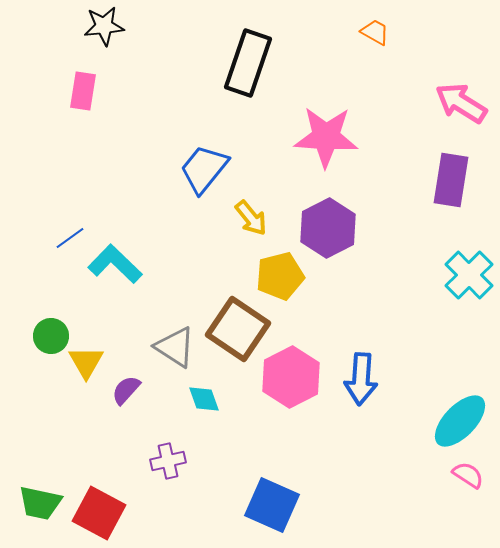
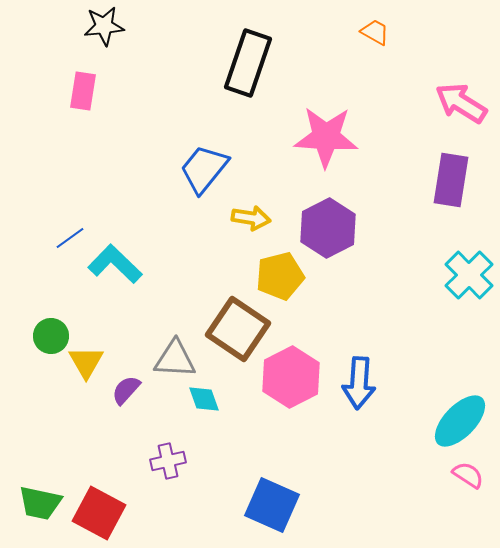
yellow arrow: rotated 42 degrees counterclockwise
gray triangle: moved 12 px down; rotated 30 degrees counterclockwise
blue arrow: moved 2 px left, 4 px down
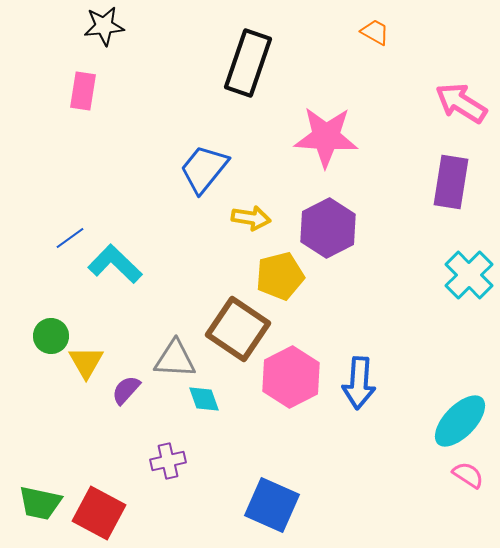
purple rectangle: moved 2 px down
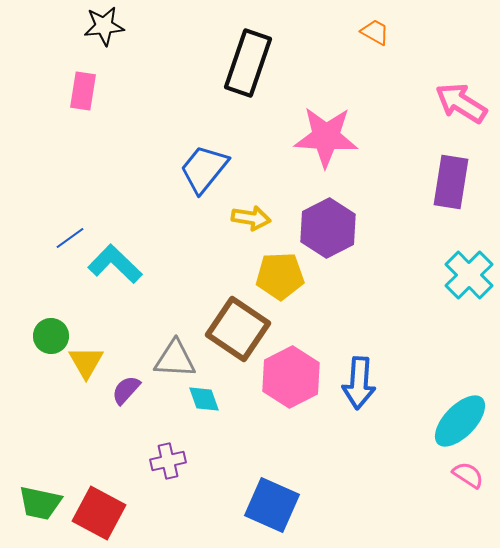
yellow pentagon: rotated 12 degrees clockwise
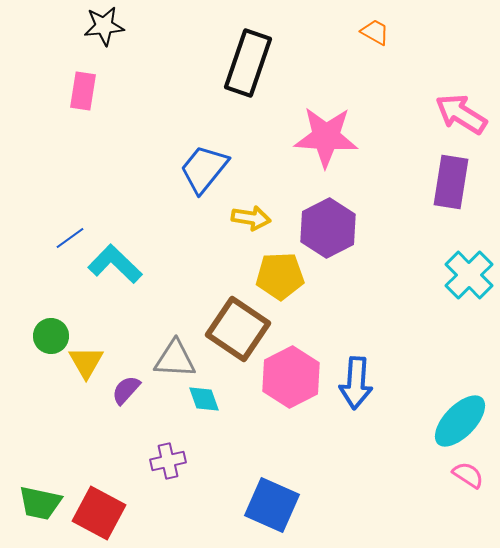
pink arrow: moved 11 px down
blue arrow: moved 3 px left
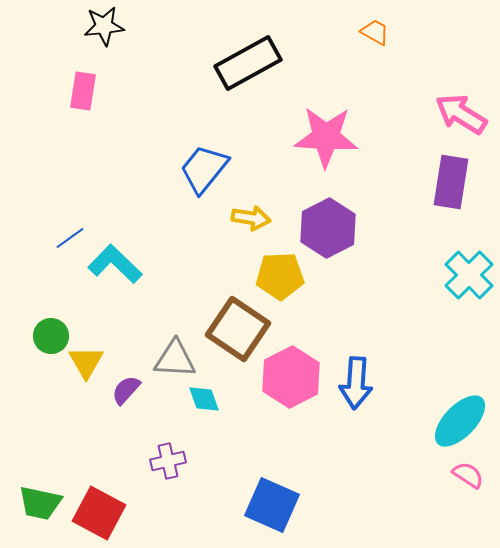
black rectangle: rotated 42 degrees clockwise
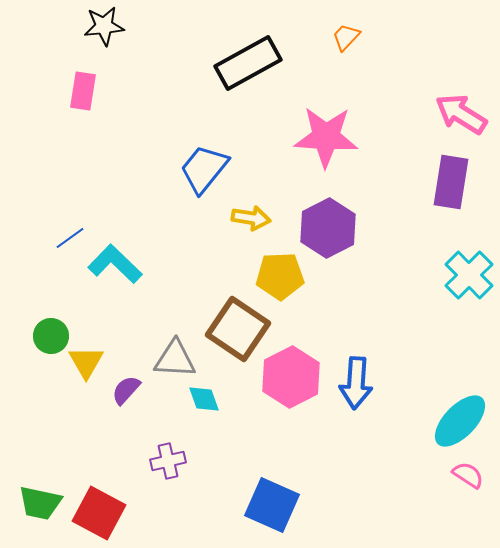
orange trapezoid: moved 29 px left, 5 px down; rotated 76 degrees counterclockwise
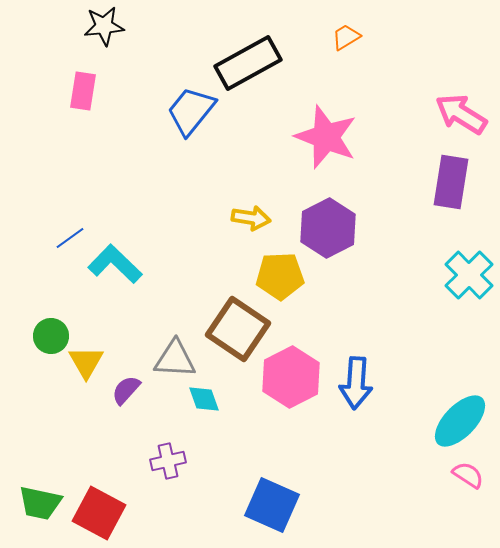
orange trapezoid: rotated 16 degrees clockwise
pink star: rotated 18 degrees clockwise
blue trapezoid: moved 13 px left, 58 px up
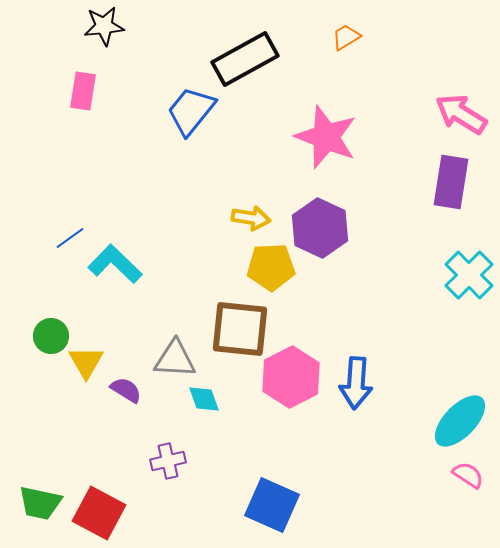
black rectangle: moved 3 px left, 4 px up
purple hexagon: moved 8 px left; rotated 8 degrees counterclockwise
yellow pentagon: moved 9 px left, 9 px up
brown square: moved 2 px right; rotated 28 degrees counterclockwise
purple semicircle: rotated 80 degrees clockwise
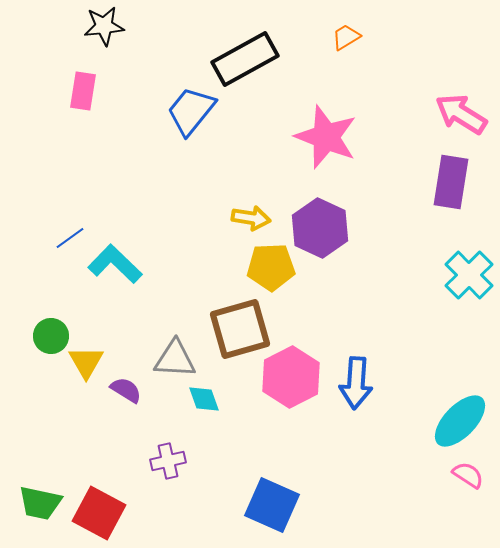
brown square: rotated 22 degrees counterclockwise
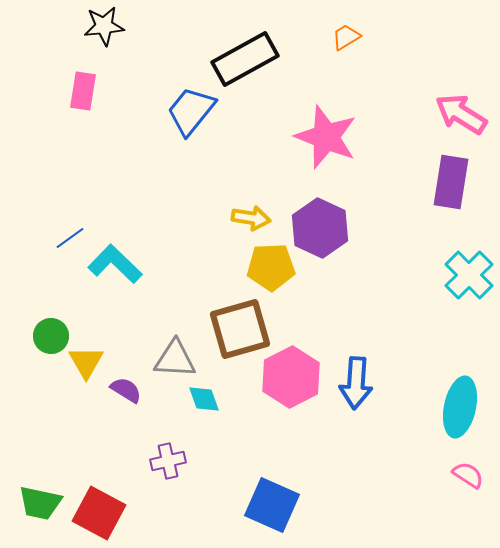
cyan ellipse: moved 14 px up; rotated 32 degrees counterclockwise
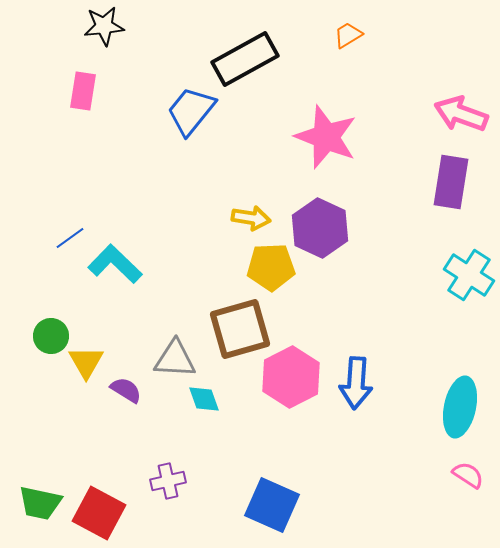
orange trapezoid: moved 2 px right, 2 px up
pink arrow: rotated 12 degrees counterclockwise
cyan cross: rotated 12 degrees counterclockwise
purple cross: moved 20 px down
